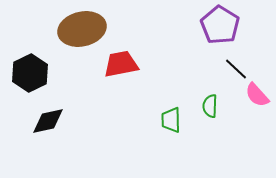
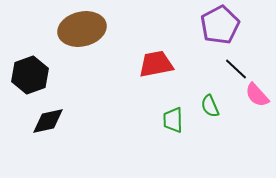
purple pentagon: rotated 12 degrees clockwise
red trapezoid: moved 35 px right
black hexagon: moved 2 px down; rotated 6 degrees clockwise
green semicircle: rotated 25 degrees counterclockwise
green trapezoid: moved 2 px right
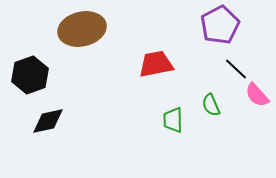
green semicircle: moved 1 px right, 1 px up
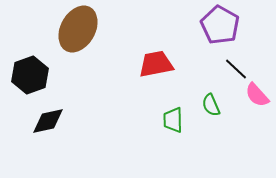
purple pentagon: rotated 15 degrees counterclockwise
brown ellipse: moved 4 px left; rotated 48 degrees counterclockwise
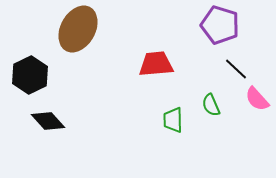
purple pentagon: rotated 12 degrees counterclockwise
red trapezoid: rotated 6 degrees clockwise
black hexagon: rotated 6 degrees counterclockwise
pink semicircle: moved 4 px down
black diamond: rotated 60 degrees clockwise
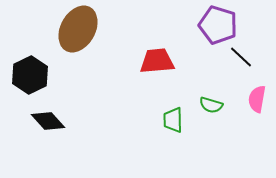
purple pentagon: moved 2 px left
red trapezoid: moved 1 px right, 3 px up
black line: moved 5 px right, 12 px up
pink semicircle: rotated 52 degrees clockwise
green semicircle: rotated 50 degrees counterclockwise
